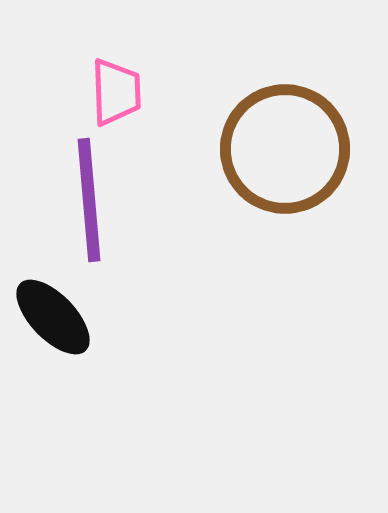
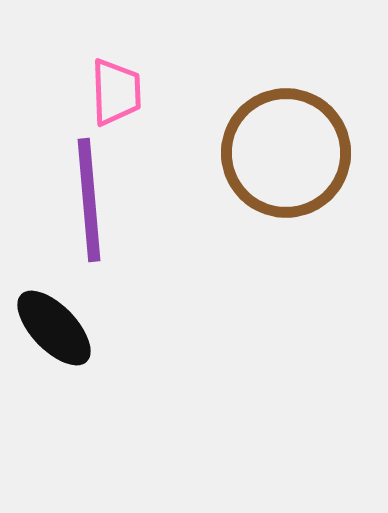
brown circle: moved 1 px right, 4 px down
black ellipse: moved 1 px right, 11 px down
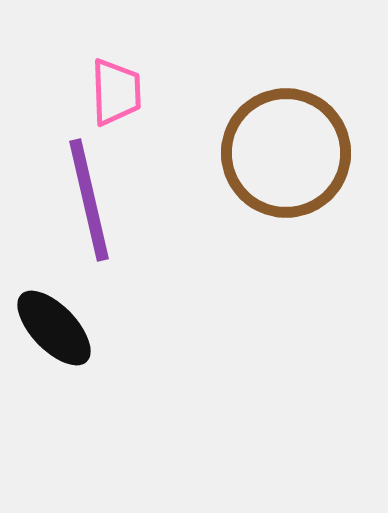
purple line: rotated 8 degrees counterclockwise
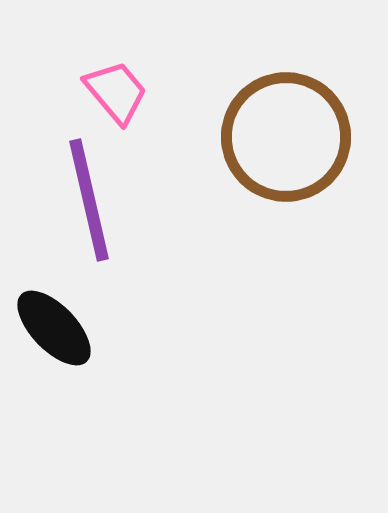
pink trapezoid: rotated 38 degrees counterclockwise
brown circle: moved 16 px up
